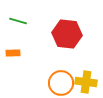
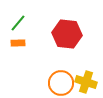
green line: moved 2 px down; rotated 66 degrees counterclockwise
orange rectangle: moved 5 px right, 10 px up
yellow cross: rotated 10 degrees clockwise
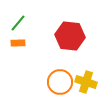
red hexagon: moved 3 px right, 2 px down
orange circle: moved 1 px left, 1 px up
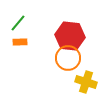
orange rectangle: moved 2 px right, 1 px up
orange circle: moved 8 px right, 24 px up
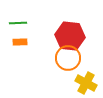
green line: rotated 48 degrees clockwise
yellow cross: moved 1 px down; rotated 10 degrees clockwise
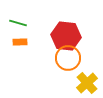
green line: rotated 18 degrees clockwise
red hexagon: moved 4 px left
yellow cross: moved 1 px right; rotated 20 degrees clockwise
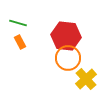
orange rectangle: rotated 64 degrees clockwise
yellow cross: moved 1 px left, 4 px up
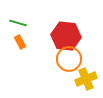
orange circle: moved 1 px right, 1 px down
yellow cross: rotated 20 degrees clockwise
